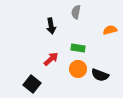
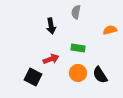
red arrow: rotated 21 degrees clockwise
orange circle: moved 4 px down
black semicircle: rotated 36 degrees clockwise
black square: moved 1 px right, 7 px up; rotated 12 degrees counterclockwise
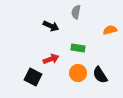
black arrow: rotated 56 degrees counterclockwise
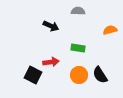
gray semicircle: moved 2 px right, 1 px up; rotated 80 degrees clockwise
red arrow: moved 3 px down; rotated 14 degrees clockwise
orange circle: moved 1 px right, 2 px down
black square: moved 2 px up
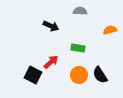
gray semicircle: moved 2 px right
red arrow: rotated 35 degrees counterclockwise
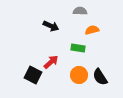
orange semicircle: moved 18 px left
black semicircle: moved 2 px down
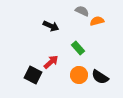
gray semicircle: moved 2 px right; rotated 24 degrees clockwise
orange semicircle: moved 5 px right, 9 px up
green rectangle: rotated 40 degrees clockwise
black semicircle: rotated 24 degrees counterclockwise
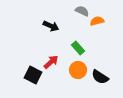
orange circle: moved 1 px left, 5 px up
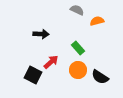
gray semicircle: moved 5 px left, 1 px up
black arrow: moved 10 px left, 8 px down; rotated 21 degrees counterclockwise
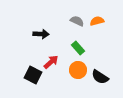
gray semicircle: moved 11 px down
